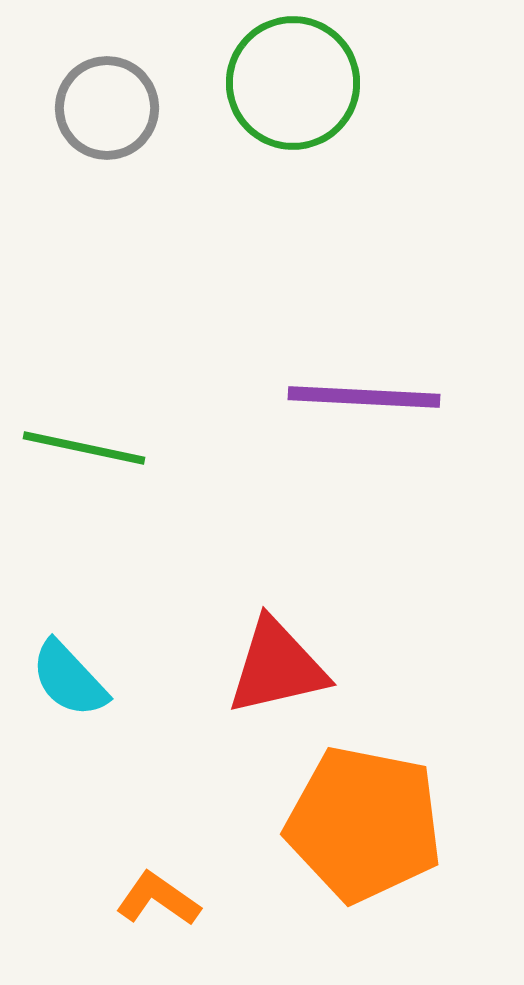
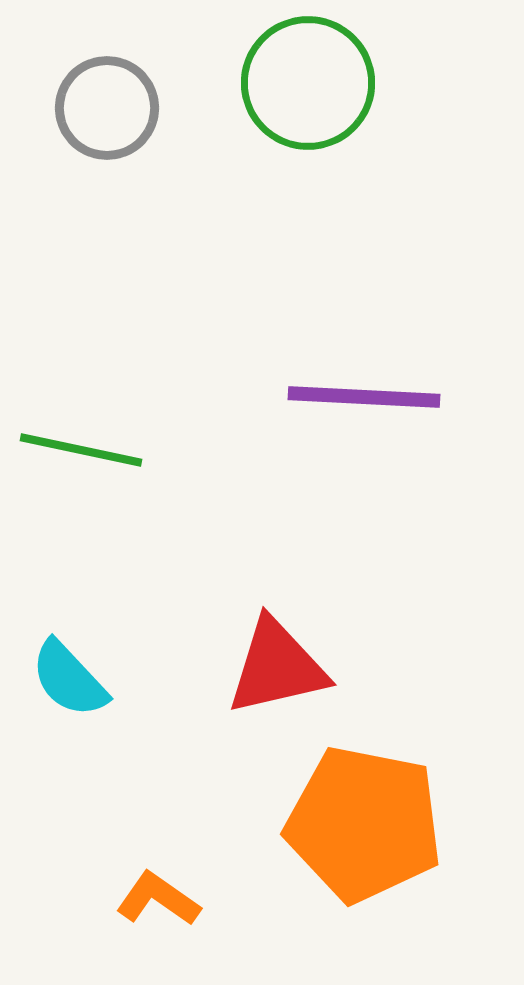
green circle: moved 15 px right
green line: moved 3 px left, 2 px down
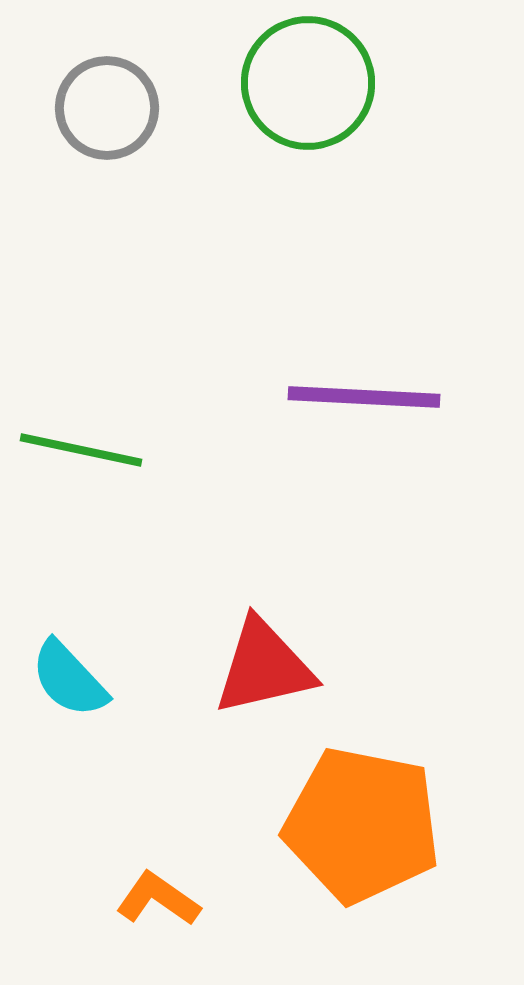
red triangle: moved 13 px left
orange pentagon: moved 2 px left, 1 px down
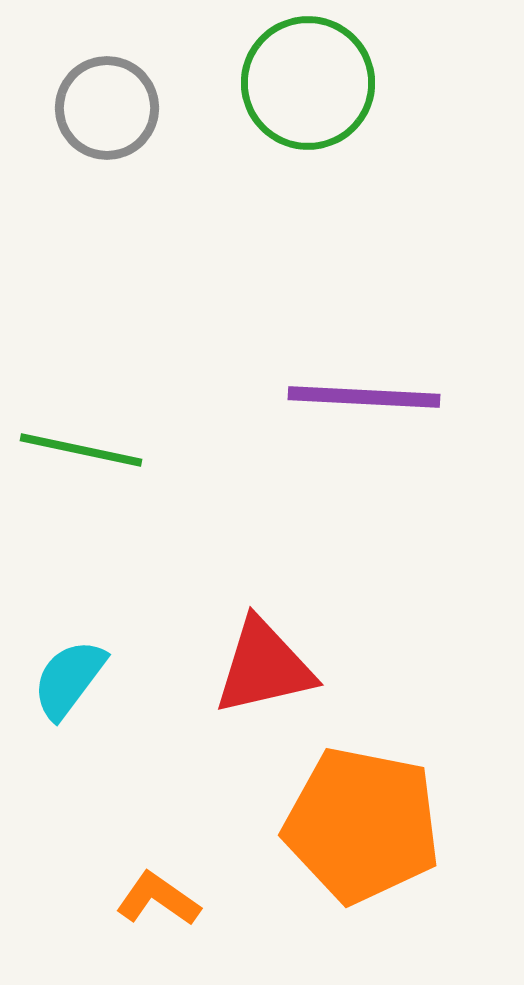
cyan semicircle: rotated 80 degrees clockwise
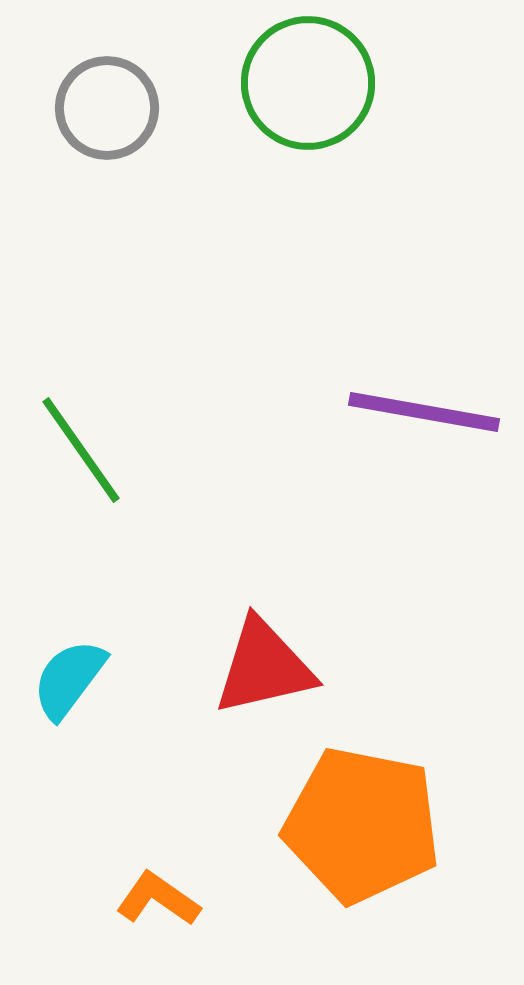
purple line: moved 60 px right, 15 px down; rotated 7 degrees clockwise
green line: rotated 43 degrees clockwise
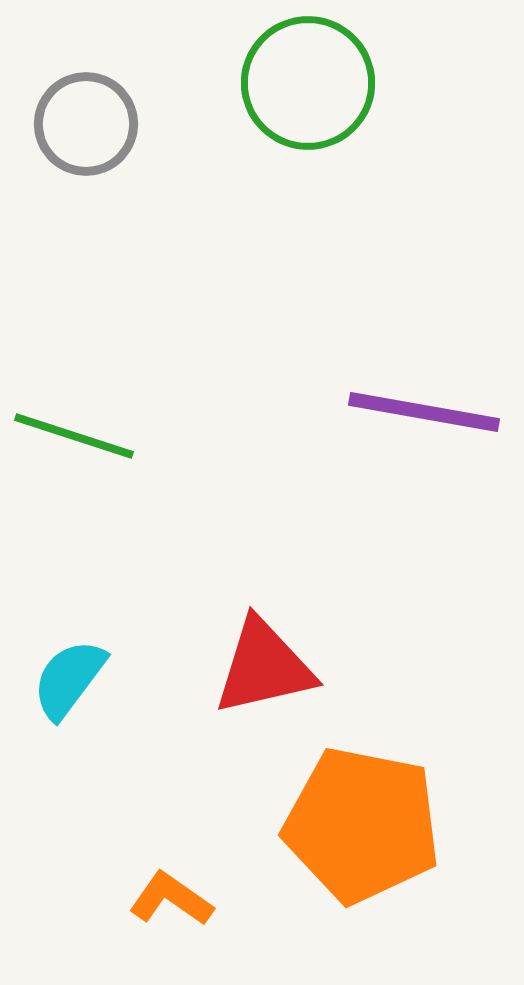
gray circle: moved 21 px left, 16 px down
green line: moved 7 px left, 14 px up; rotated 37 degrees counterclockwise
orange L-shape: moved 13 px right
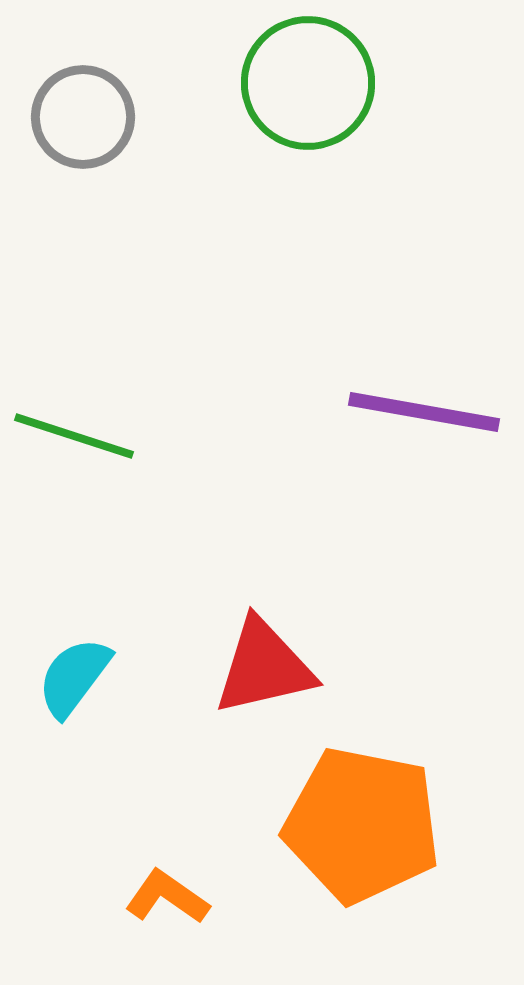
gray circle: moved 3 px left, 7 px up
cyan semicircle: moved 5 px right, 2 px up
orange L-shape: moved 4 px left, 2 px up
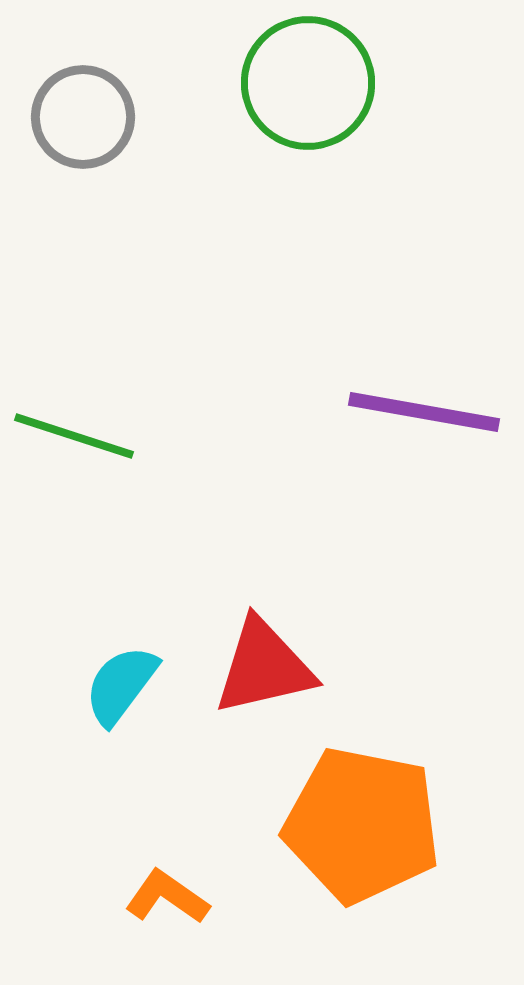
cyan semicircle: moved 47 px right, 8 px down
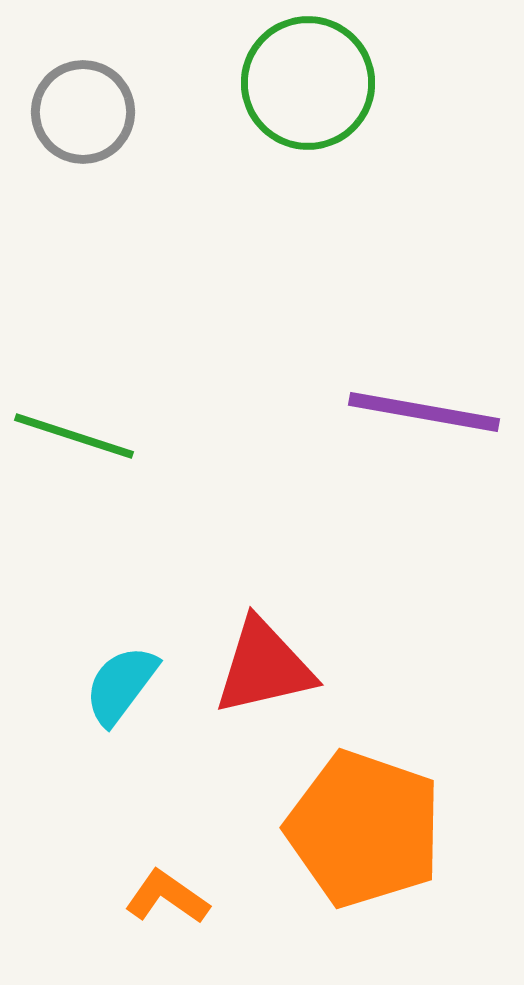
gray circle: moved 5 px up
orange pentagon: moved 2 px right, 4 px down; rotated 8 degrees clockwise
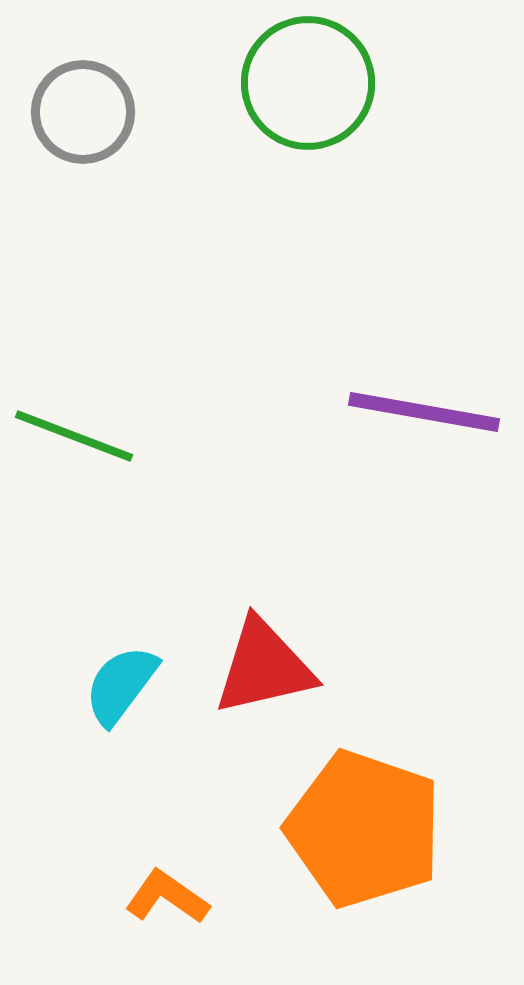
green line: rotated 3 degrees clockwise
